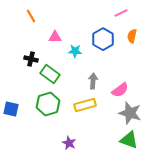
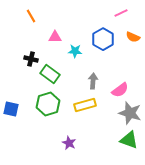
orange semicircle: moved 1 px right, 1 px down; rotated 80 degrees counterclockwise
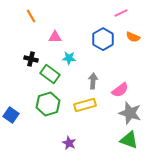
cyan star: moved 6 px left, 7 px down
blue square: moved 6 px down; rotated 21 degrees clockwise
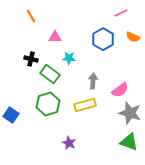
green triangle: moved 2 px down
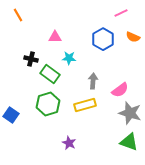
orange line: moved 13 px left, 1 px up
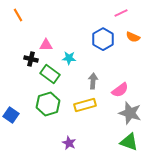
pink triangle: moved 9 px left, 8 px down
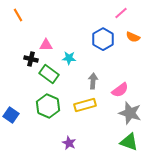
pink line: rotated 16 degrees counterclockwise
green rectangle: moved 1 px left
green hexagon: moved 2 px down; rotated 20 degrees counterclockwise
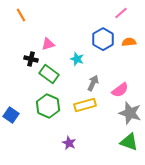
orange line: moved 3 px right
orange semicircle: moved 4 px left, 5 px down; rotated 152 degrees clockwise
pink triangle: moved 2 px right, 1 px up; rotated 16 degrees counterclockwise
cyan star: moved 8 px right, 1 px down; rotated 16 degrees clockwise
gray arrow: moved 2 px down; rotated 21 degrees clockwise
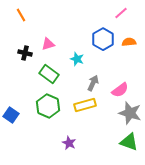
black cross: moved 6 px left, 6 px up
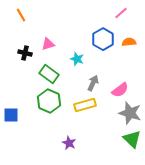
green hexagon: moved 1 px right, 5 px up
blue square: rotated 35 degrees counterclockwise
green triangle: moved 3 px right, 3 px up; rotated 24 degrees clockwise
